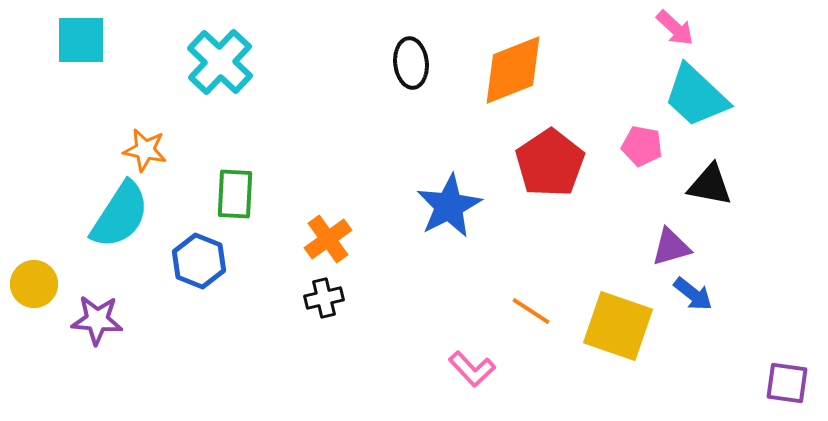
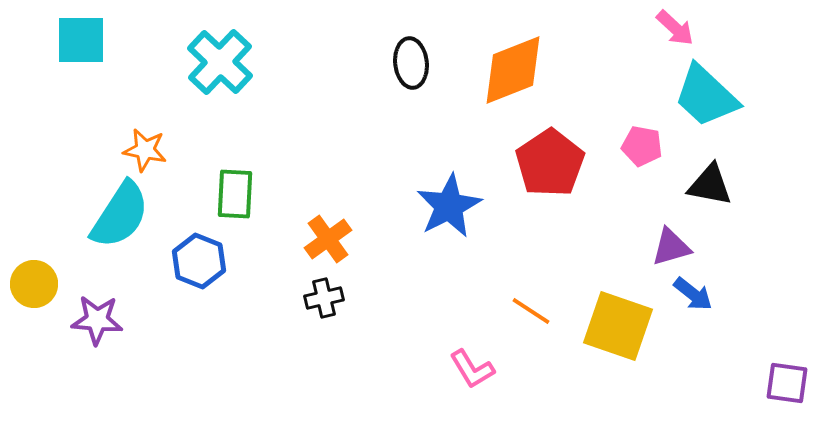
cyan trapezoid: moved 10 px right
pink L-shape: rotated 12 degrees clockwise
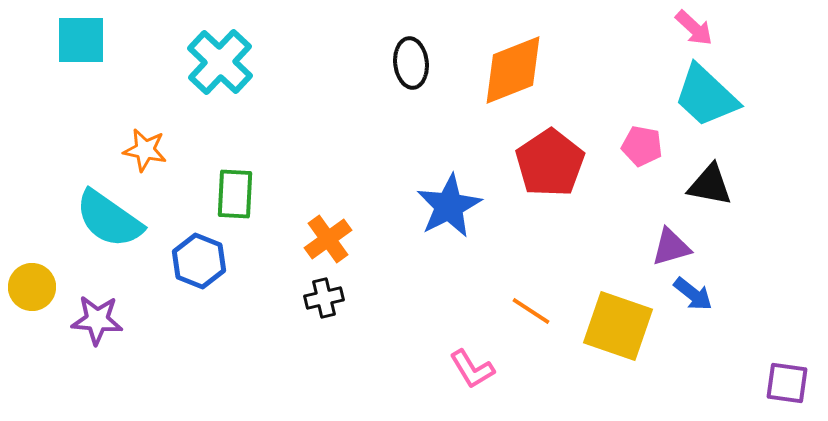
pink arrow: moved 19 px right
cyan semicircle: moved 11 px left, 4 px down; rotated 92 degrees clockwise
yellow circle: moved 2 px left, 3 px down
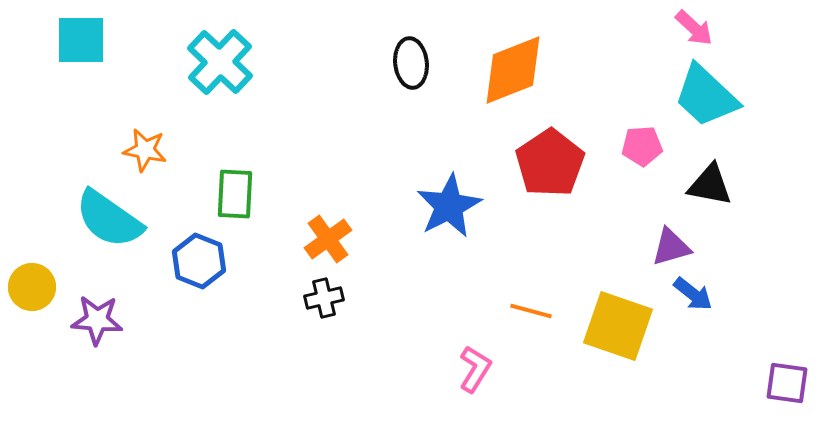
pink pentagon: rotated 15 degrees counterclockwise
orange line: rotated 18 degrees counterclockwise
pink L-shape: moved 3 px right; rotated 117 degrees counterclockwise
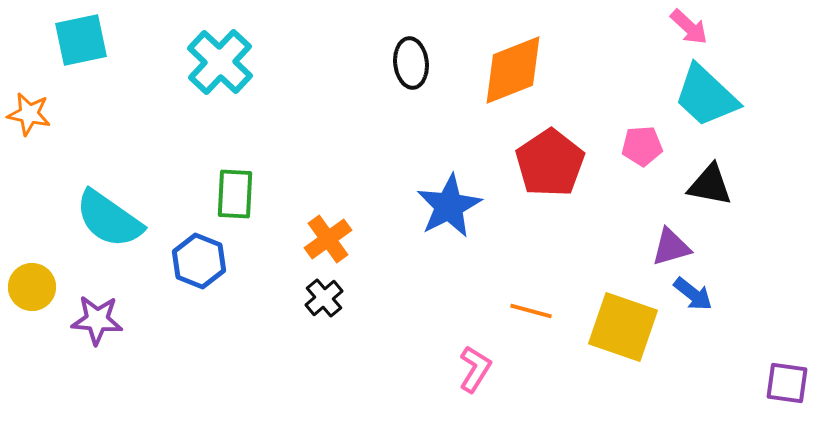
pink arrow: moved 5 px left, 1 px up
cyan square: rotated 12 degrees counterclockwise
orange star: moved 116 px left, 36 px up
black cross: rotated 27 degrees counterclockwise
yellow square: moved 5 px right, 1 px down
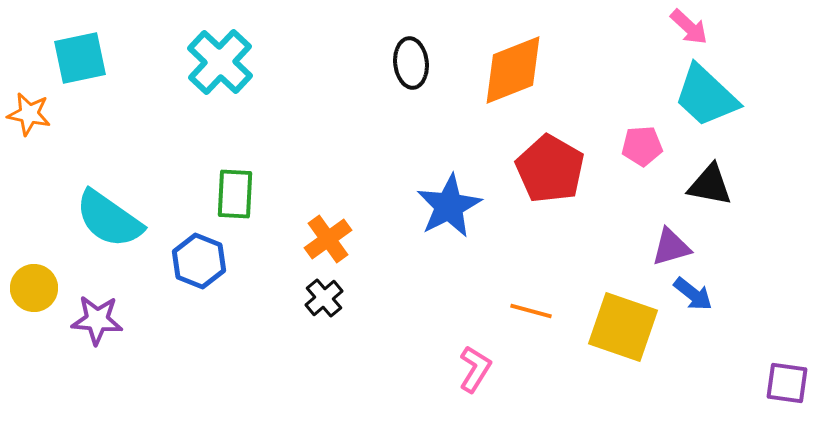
cyan square: moved 1 px left, 18 px down
red pentagon: moved 6 px down; rotated 8 degrees counterclockwise
yellow circle: moved 2 px right, 1 px down
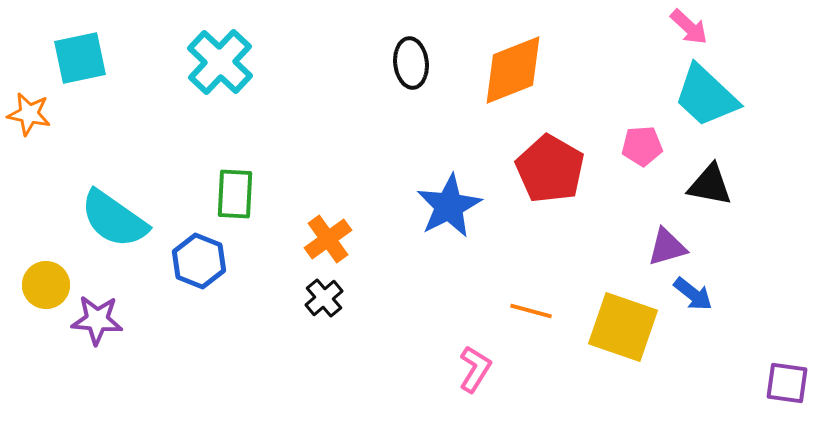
cyan semicircle: moved 5 px right
purple triangle: moved 4 px left
yellow circle: moved 12 px right, 3 px up
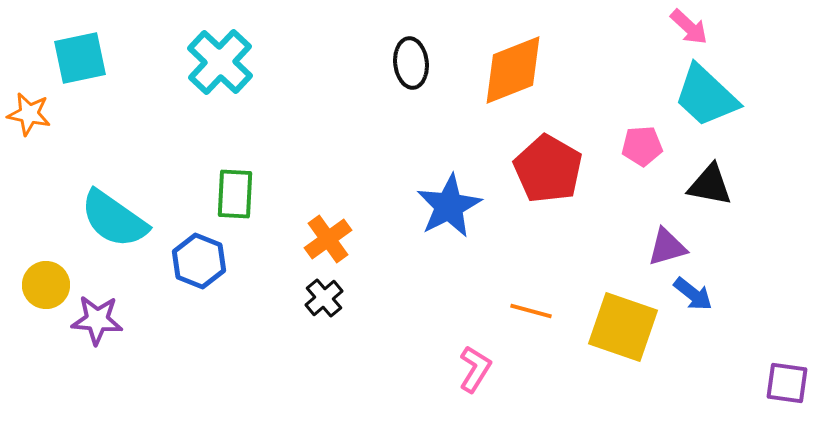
red pentagon: moved 2 px left
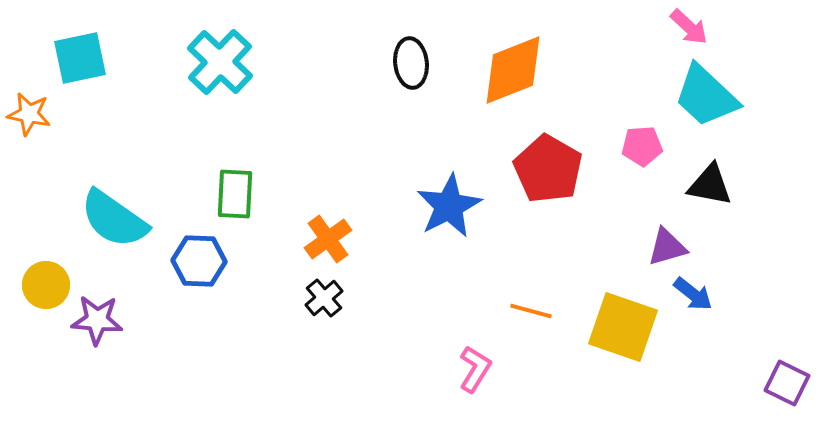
blue hexagon: rotated 20 degrees counterclockwise
purple square: rotated 18 degrees clockwise
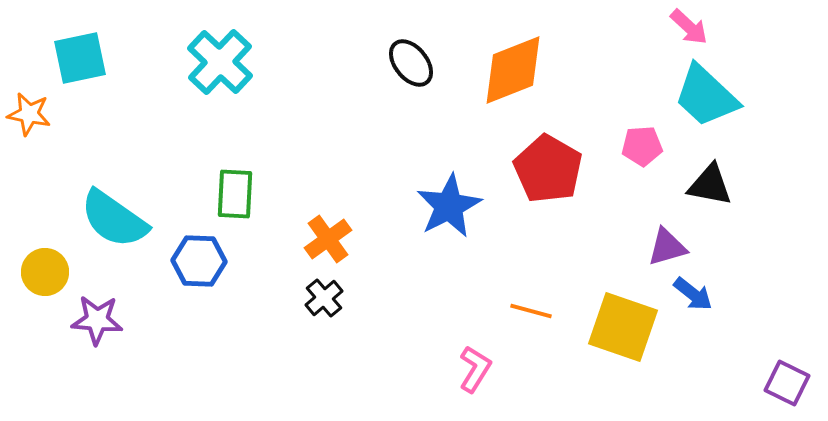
black ellipse: rotated 33 degrees counterclockwise
yellow circle: moved 1 px left, 13 px up
